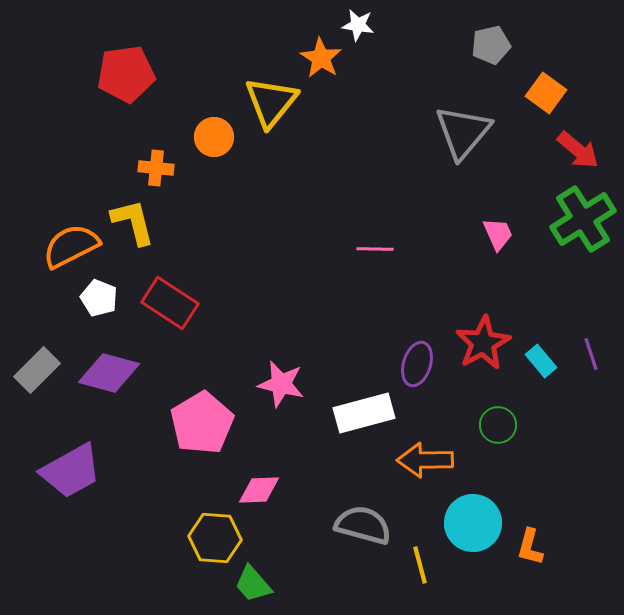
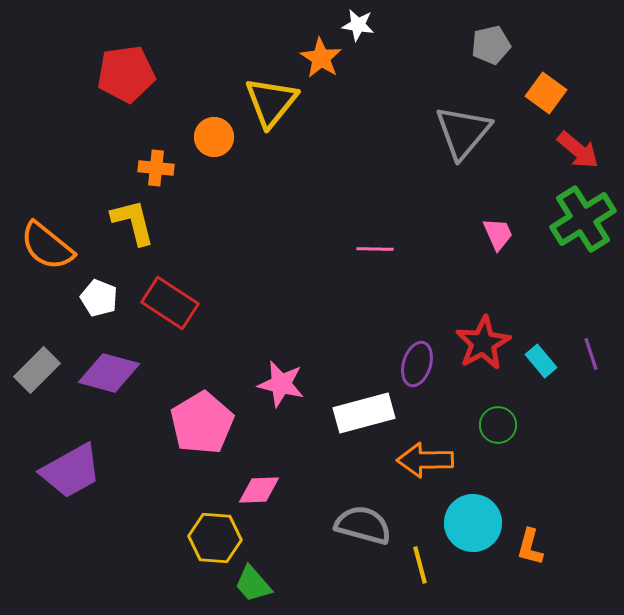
orange semicircle: moved 24 px left; rotated 114 degrees counterclockwise
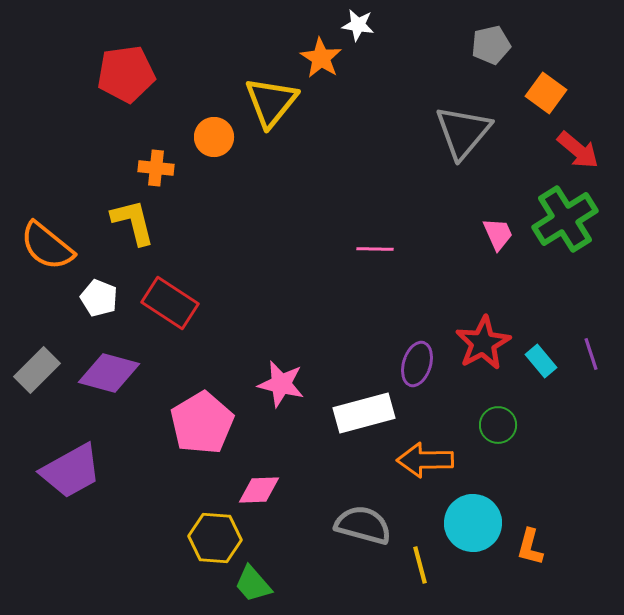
green cross: moved 18 px left
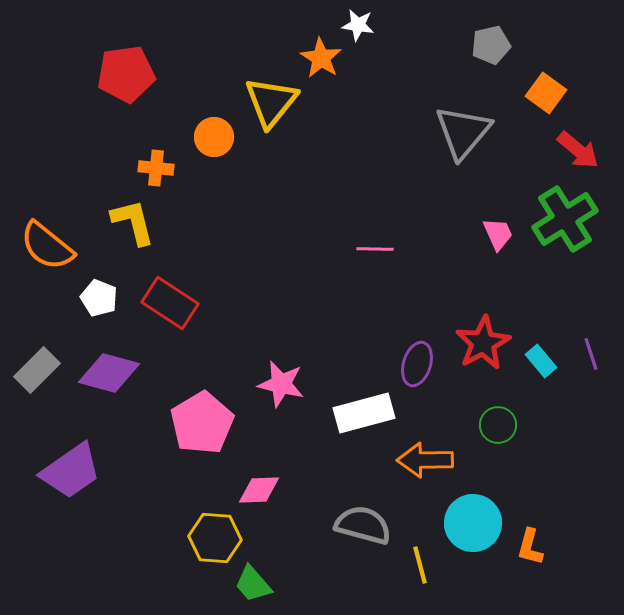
purple trapezoid: rotated 6 degrees counterclockwise
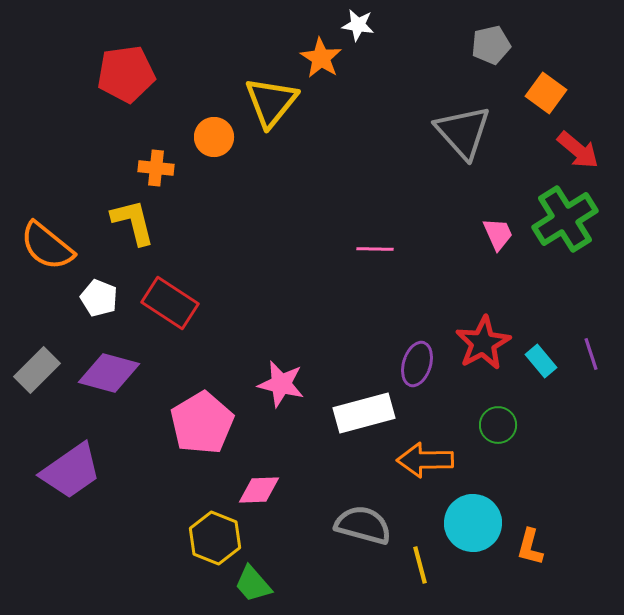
gray triangle: rotated 22 degrees counterclockwise
yellow hexagon: rotated 18 degrees clockwise
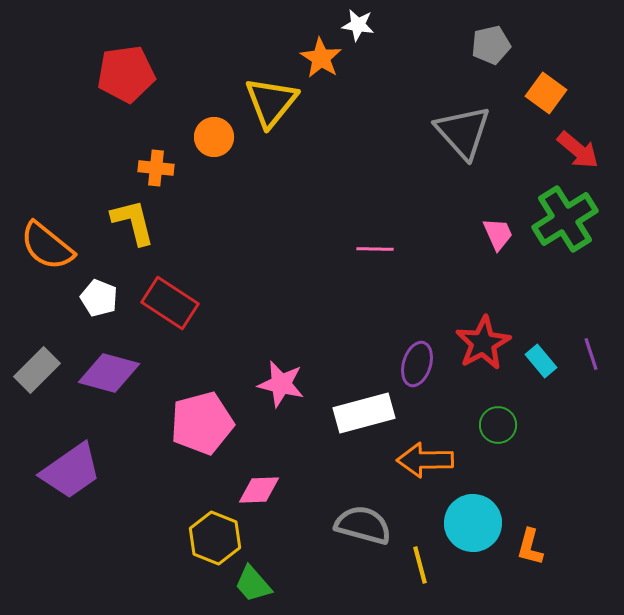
pink pentagon: rotated 16 degrees clockwise
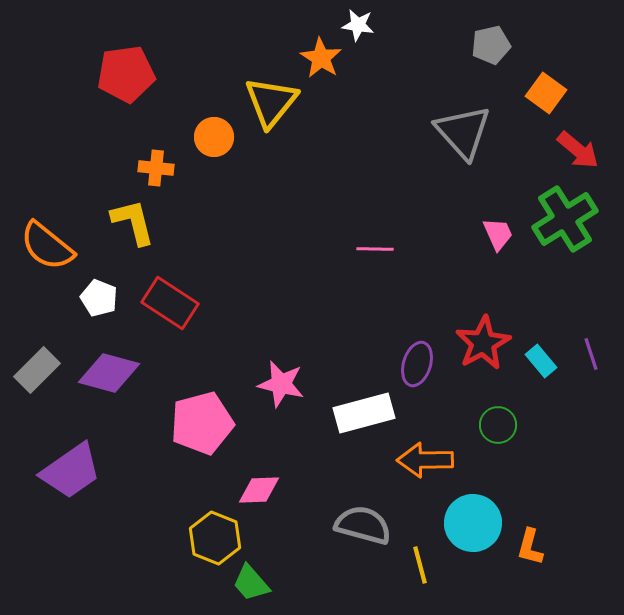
green trapezoid: moved 2 px left, 1 px up
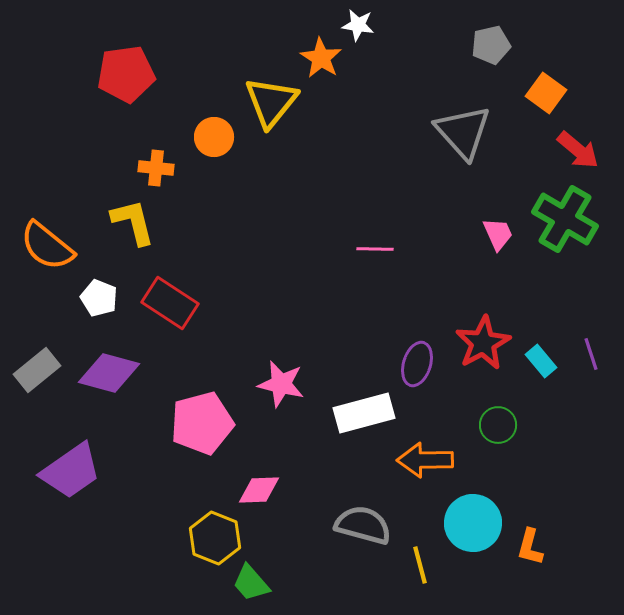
green cross: rotated 28 degrees counterclockwise
gray rectangle: rotated 6 degrees clockwise
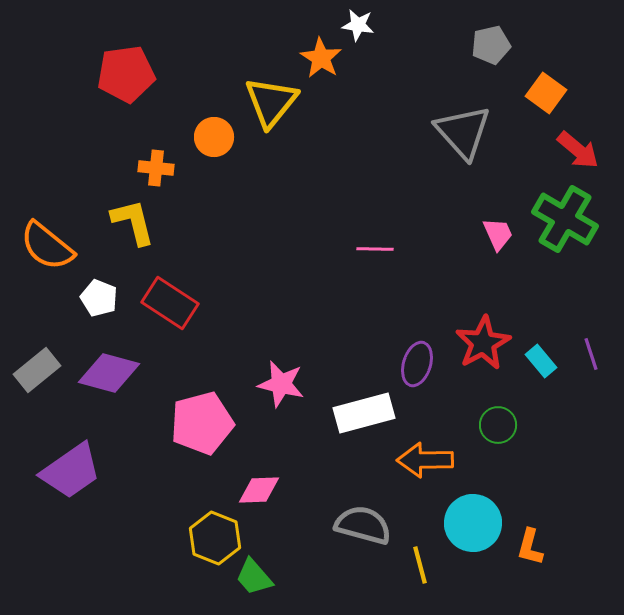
green trapezoid: moved 3 px right, 6 px up
